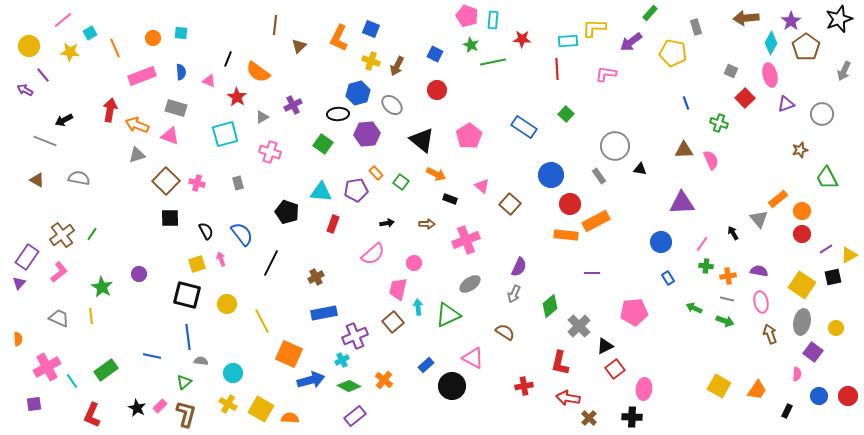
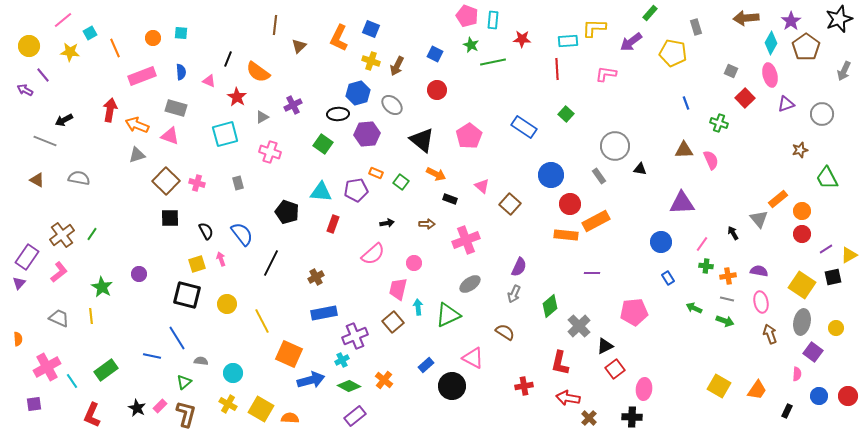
orange rectangle at (376, 173): rotated 24 degrees counterclockwise
blue line at (188, 337): moved 11 px left, 1 px down; rotated 25 degrees counterclockwise
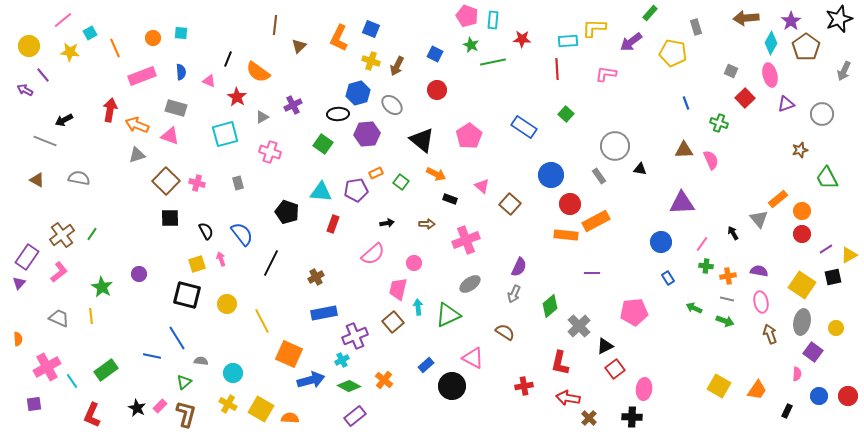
orange rectangle at (376, 173): rotated 48 degrees counterclockwise
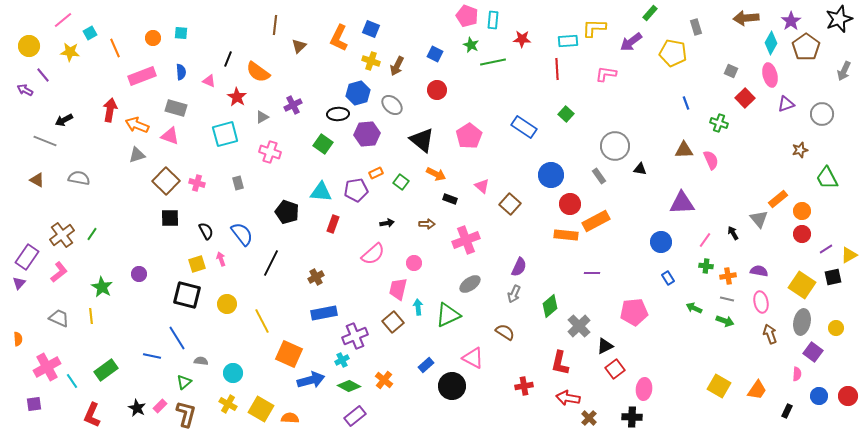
pink line at (702, 244): moved 3 px right, 4 px up
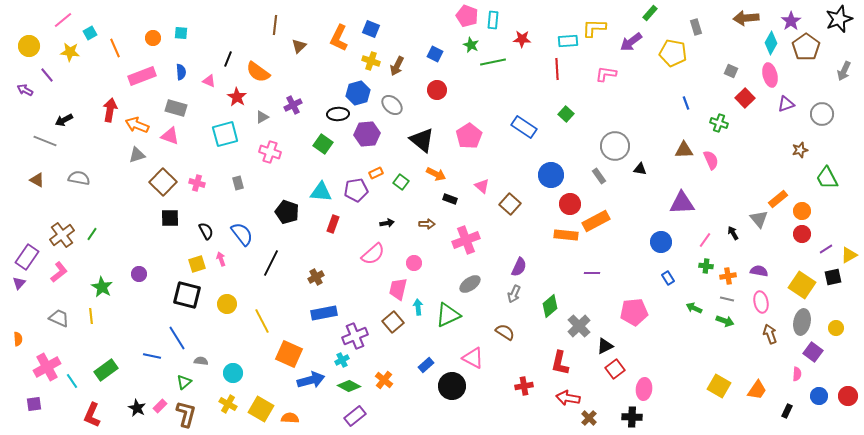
purple line at (43, 75): moved 4 px right
brown square at (166, 181): moved 3 px left, 1 px down
